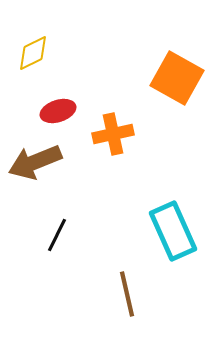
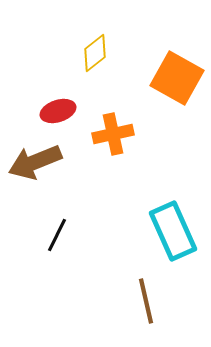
yellow diamond: moved 62 px right; rotated 12 degrees counterclockwise
brown line: moved 19 px right, 7 px down
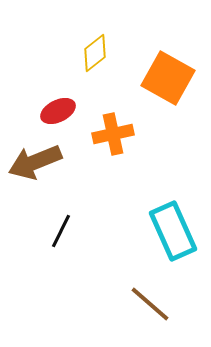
orange square: moved 9 px left
red ellipse: rotated 8 degrees counterclockwise
black line: moved 4 px right, 4 px up
brown line: moved 4 px right, 3 px down; rotated 36 degrees counterclockwise
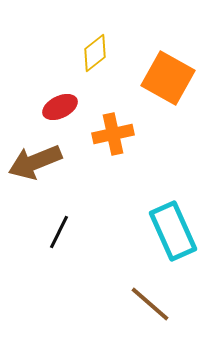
red ellipse: moved 2 px right, 4 px up
black line: moved 2 px left, 1 px down
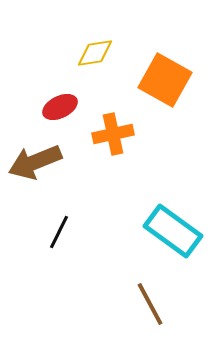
yellow diamond: rotated 30 degrees clockwise
orange square: moved 3 px left, 2 px down
cyan rectangle: rotated 30 degrees counterclockwise
brown line: rotated 21 degrees clockwise
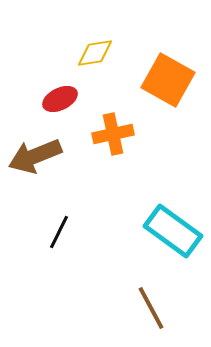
orange square: moved 3 px right
red ellipse: moved 8 px up
brown arrow: moved 6 px up
brown line: moved 1 px right, 4 px down
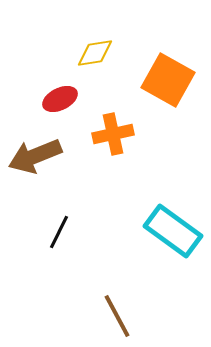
brown line: moved 34 px left, 8 px down
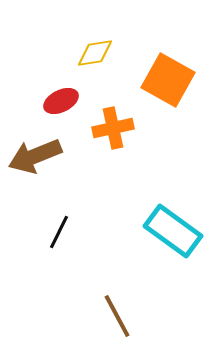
red ellipse: moved 1 px right, 2 px down
orange cross: moved 6 px up
